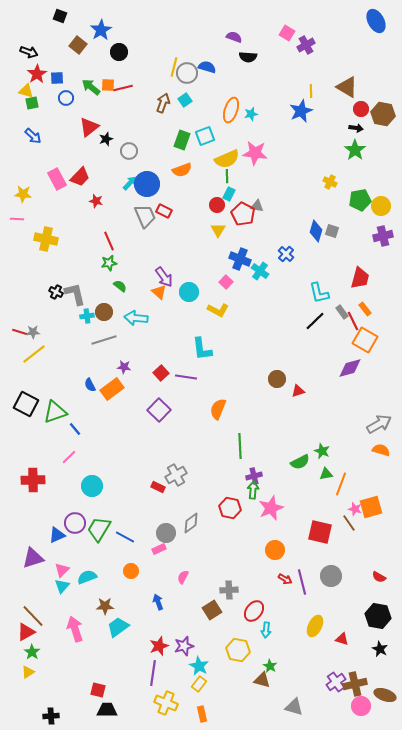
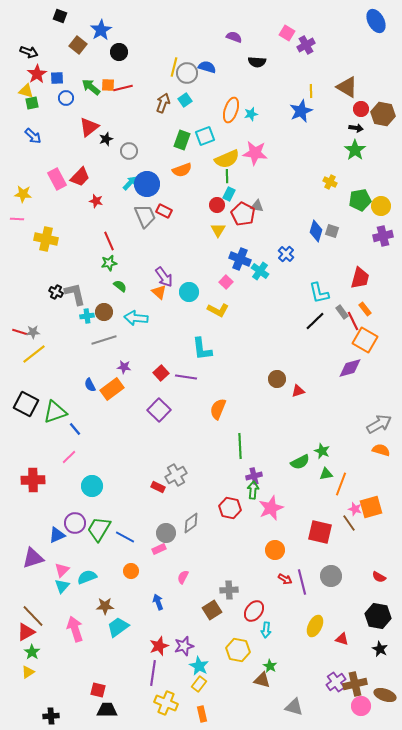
black semicircle at (248, 57): moved 9 px right, 5 px down
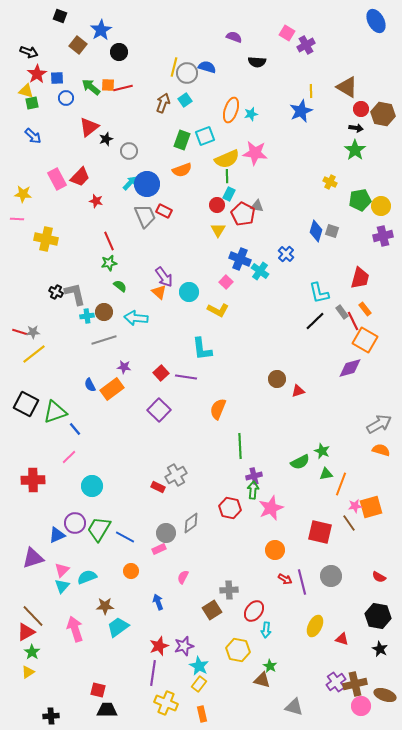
pink star at (355, 509): moved 3 px up; rotated 24 degrees counterclockwise
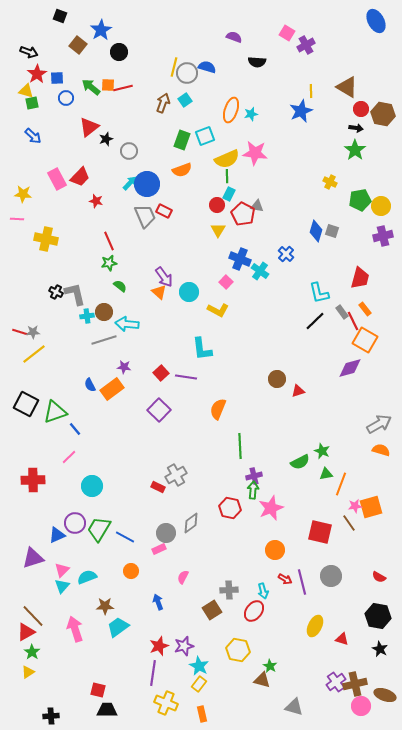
cyan arrow at (136, 318): moved 9 px left, 6 px down
cyan arrow at (266, 630): moved 3 px left, 39 px up; rotated 21 degrees counterclockwise
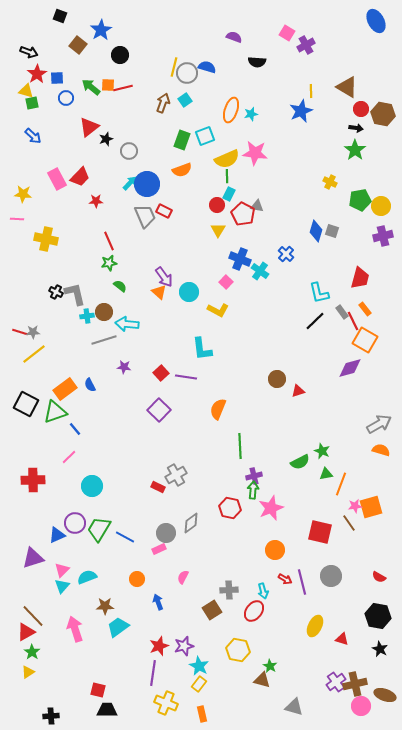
black circle at (119, 52): moved 1 px right, 3 px down
red star at (96, 201): rotated 16 degrees counterclockwise
orange rectangle at (112, 389): moved 47 px left
orange circle at (131, 571): moved 6 px right, 8 px down
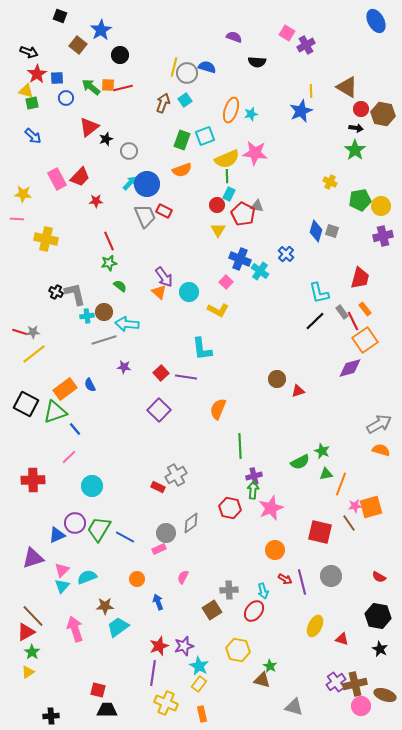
orange square at (365, 340): rotated 25 degrees clockwise
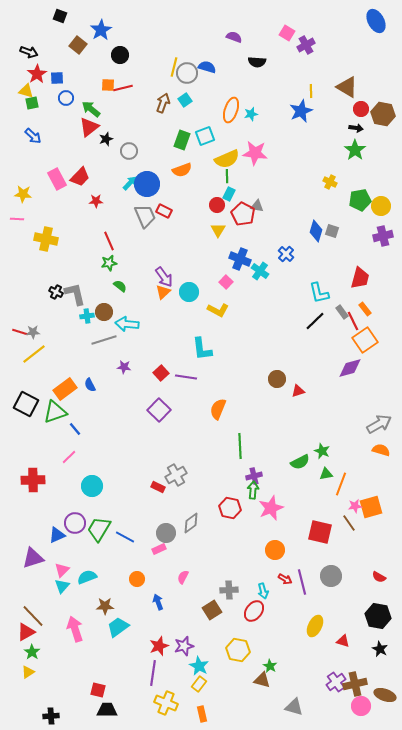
green arrow at (91, 87): moved 22 px down
orange triangle at (159, 292): moved 4 px right; rotated 35 degrees clockwise
red triangle at (342, 639): moved 1 px right, 2 px down
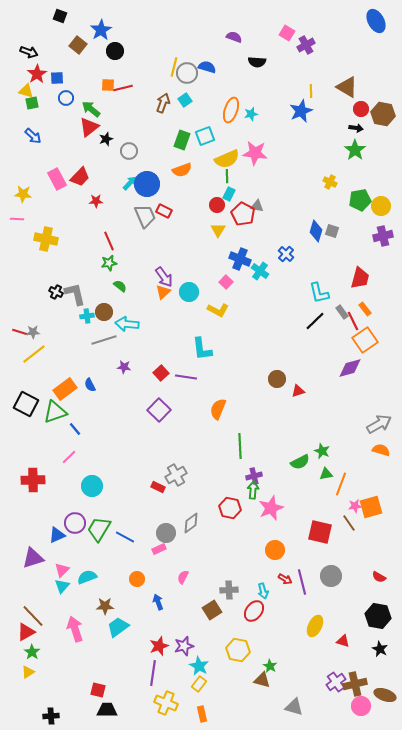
black circle at (120, 55): moved 5 px left, 4 px up
